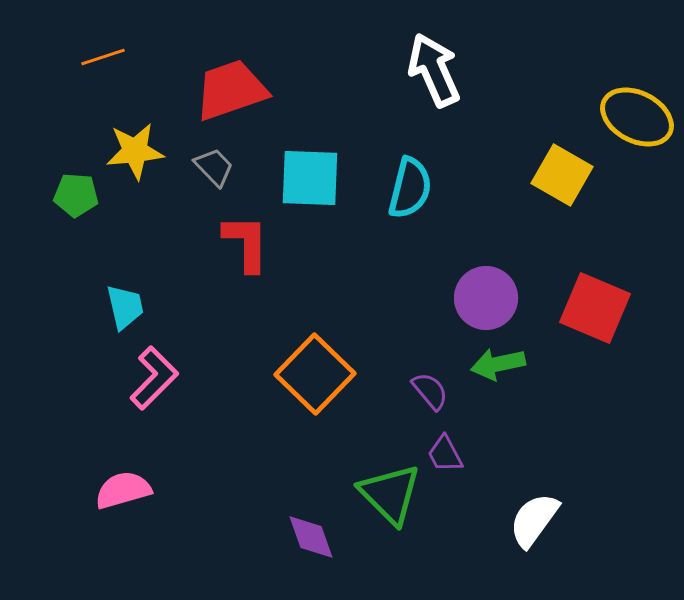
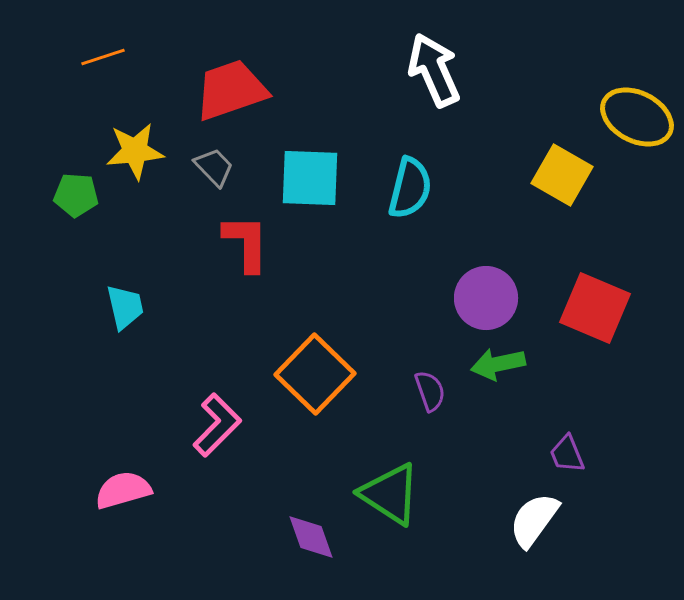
pink L-shape: moved 63 px right, 47 px down
purple semicircle: rotated 21 degrees clockwise
purple trapezoid: moved 122 px right; rotated 6 degrees clockwise
green triangle: rotated 12 degrees counterclockwise
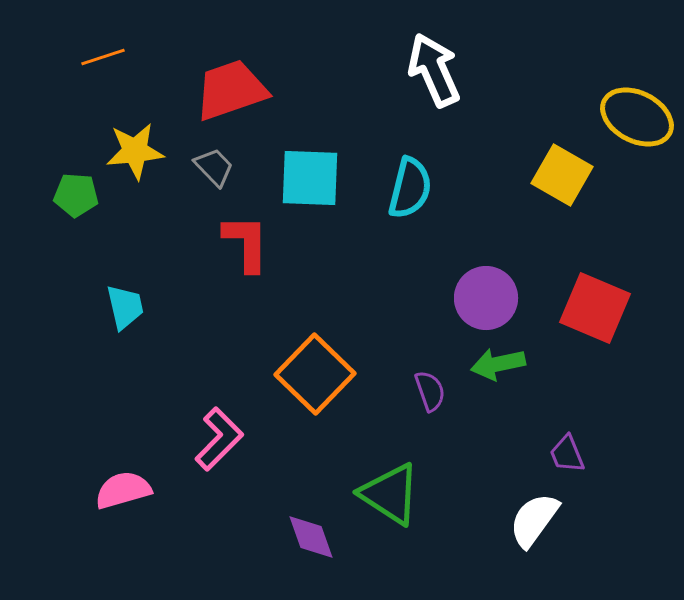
pink L-shape: moved 2 px right, 14 px down
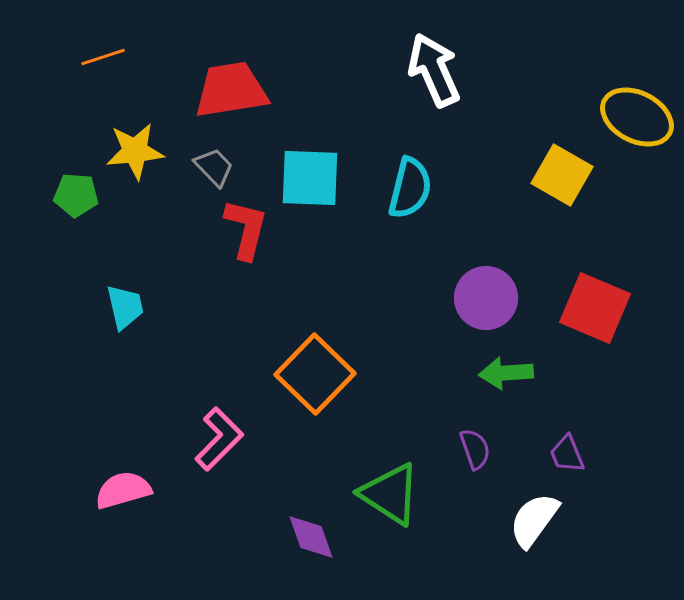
red trapezoid: rotated 10 degrees clockwise
red L-shape: moved 14 px up; rotated 14 degrees clockwise
green arrow: moved 8 px right, 9 px down; rotated 8 degrees clockwise
purple semicircle: moved 45 px right, 58 px down
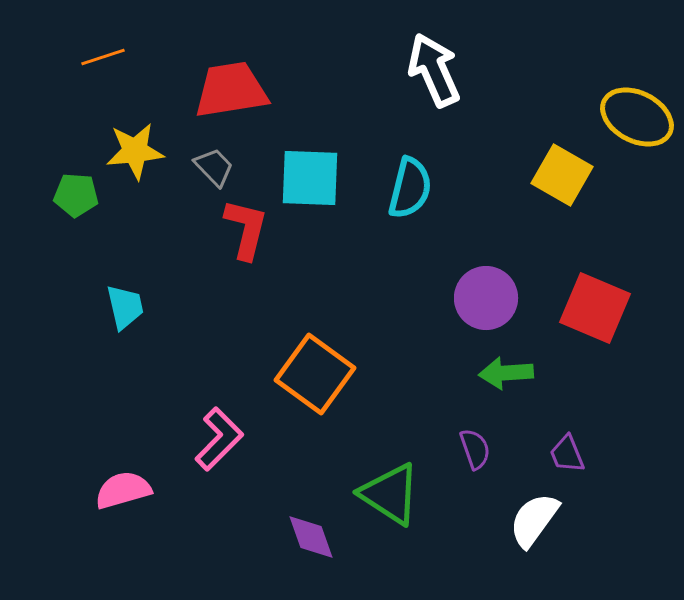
orange square: rotated 8 degrees counterclockwise
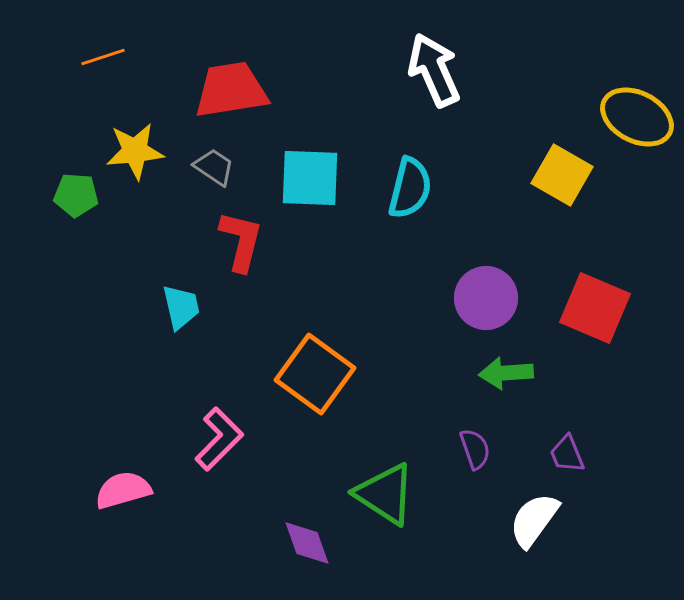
gray trapezoid: rotated 12 degrees counterclockwise
red L-shape: moved 5 px left, 12 px down
cyan trapezoid: moved 56 px right
green triangle: moved 5 px left
purple diamond: moved 4 px left, 6 px down
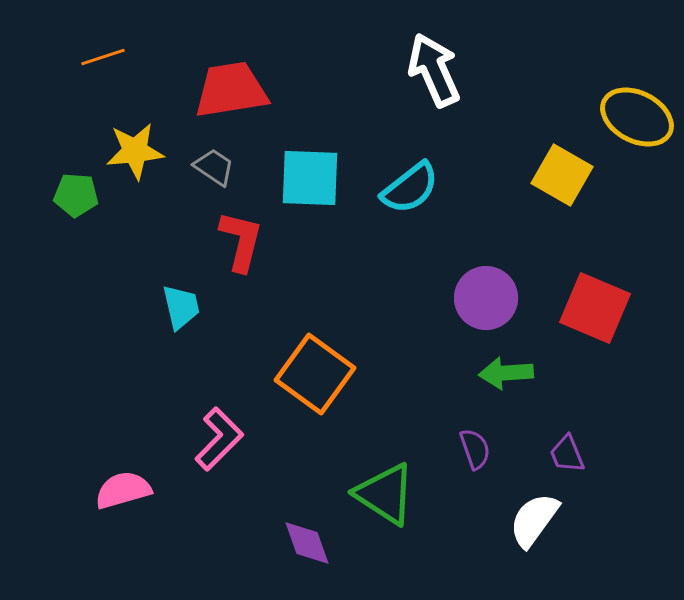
cyan semicircle: rotated 38 degrees clockwise
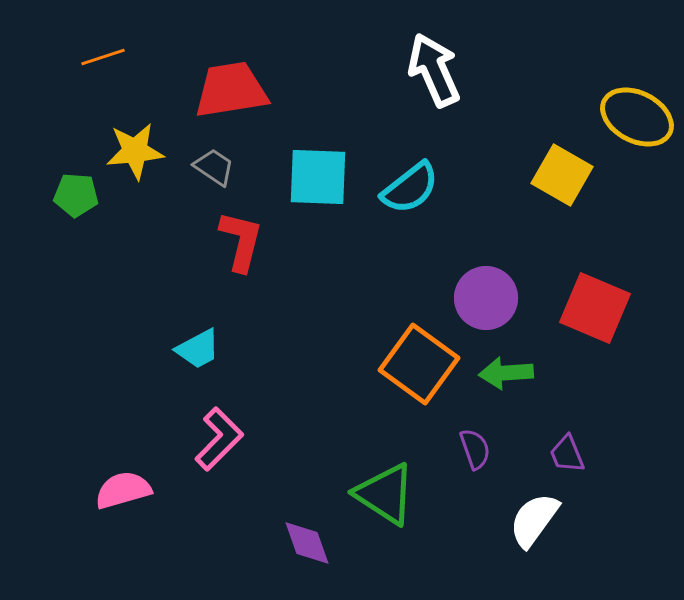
cyan square: moved 8 px right, 1 px up
cyan trapezoid: moved 17 px right, 42 px down; rotated 75 degrees clockwise
orange square: moved 104 px right, 10 px up
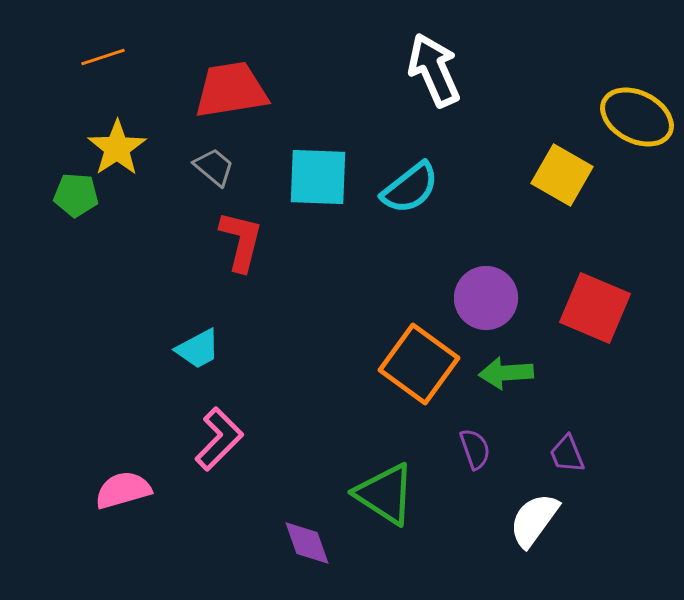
yellow star: moved 18 px left, 3 px up; rotated 28 degrees counterclockwise
gray trapezoid: rotated 6 degrees clockwise
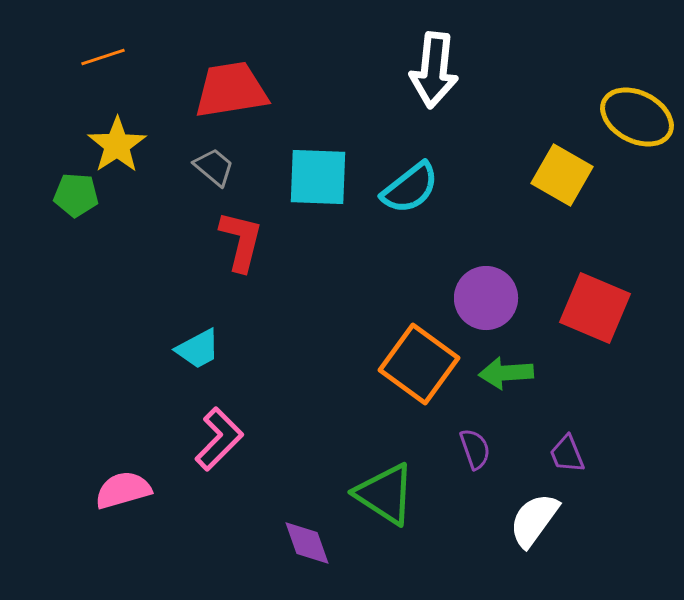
white arrow: rotated 150 degrees counterclockwise
yellow star: moved 3 px up
